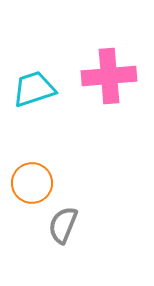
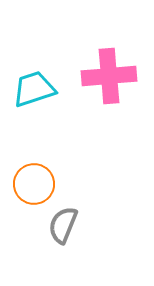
orange circle: moved 2 px right, 1 px down
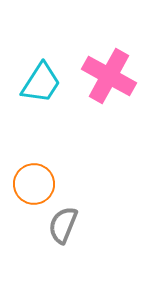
pink cross: rotated 34 degrees clockwise
cyan trapezoid: moved 7 px right, 6 px up; rotated 141 degrees clockwise
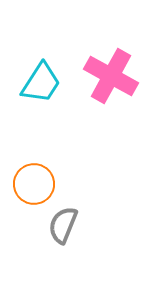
pink cross: moved 2 px right
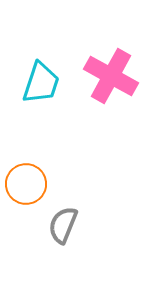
cyan trapezoid: rotated 15 degrees counterclockwise
orange circle: moved 8 px left
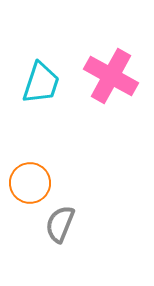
orange circle: moved 4 px right, 1 px up
gray semicircle: moved 3 px left, 1 px up
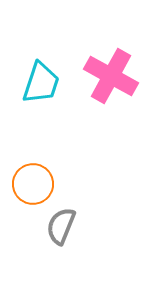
orange circle: moved 3 px right, 1 px down
gray semicircle: moved 1 px right, 2 px down
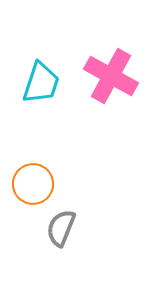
gray semicircle: moved 2 px down
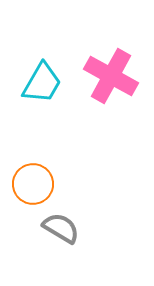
cyan trapezoid: moved 1 px right; rotated 12 degrees clockwise
gray semicircle: rotated 99 degrees clockwise
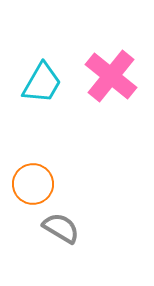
pink cross: rotated 10 degrees clockwise
